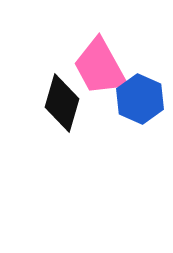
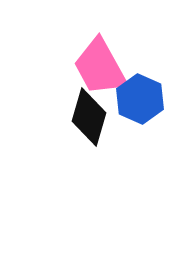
black diamond: moved 27 px right, 14 px down
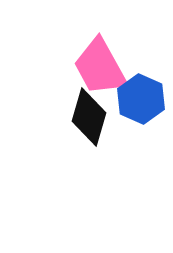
blue hexagon: moved 1 px right
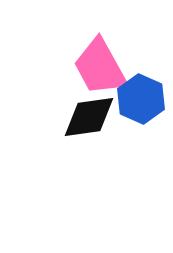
black diamond: rotated 66 degrees clockwise
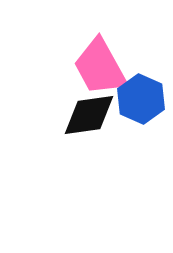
black diamond: moved 2 px up
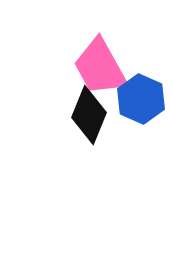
black diamond: rotated 60 degrees counterclockwise
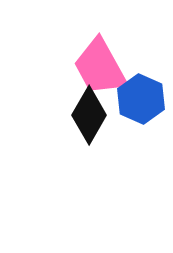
black diamond: rotated 8 degrees clockwise
